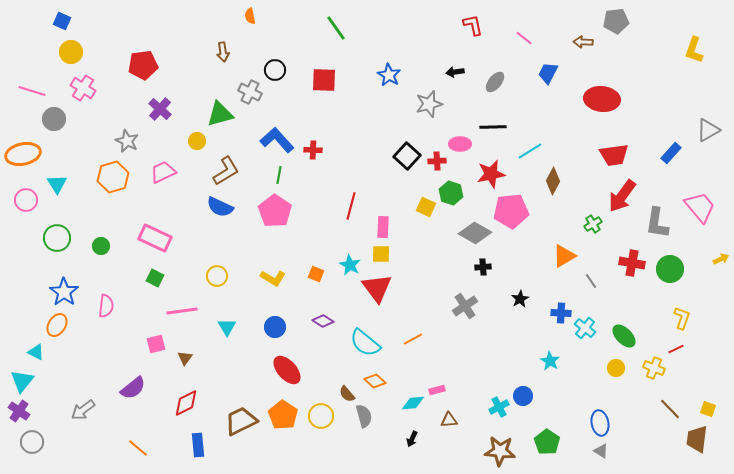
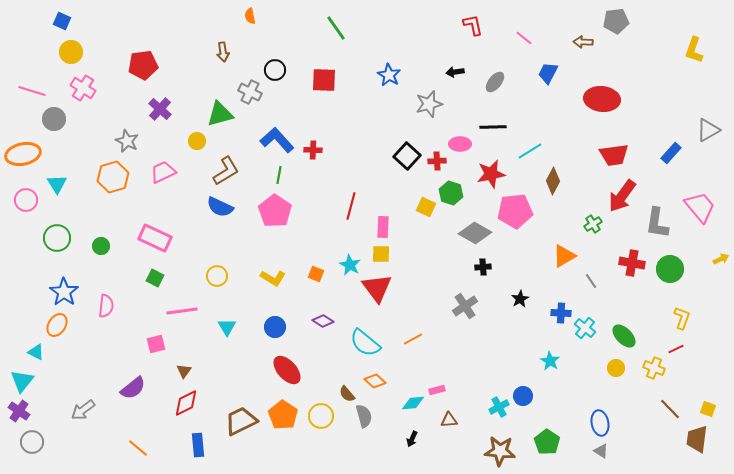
pink pentagon at (511, 211): moved 4 px right
brown triangle at (185, 358): moved 1 px left, 13 px down
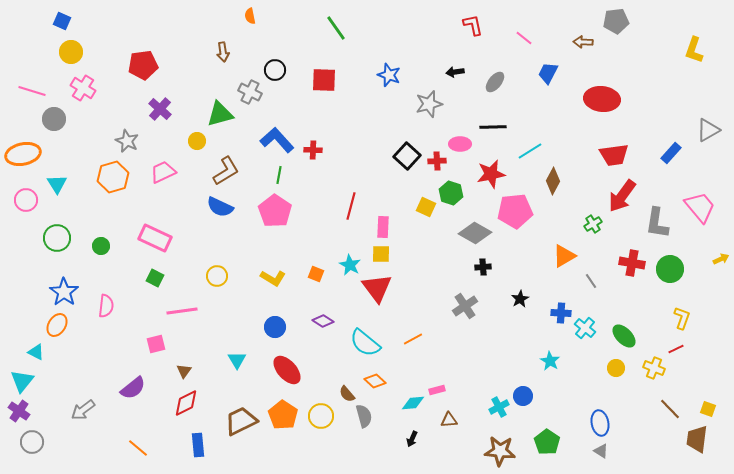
blue star at (389, 75): rotated 10 degrees counterclockwise
cyan triangle at (227, 327): moved 10 px right, 33 px down
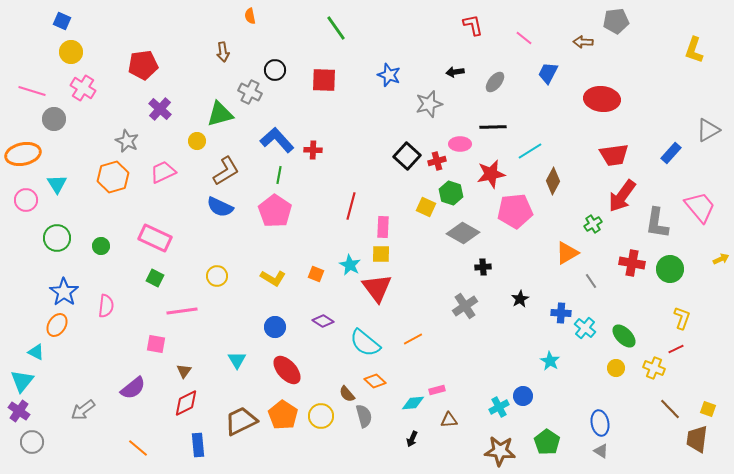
red cross at (437, 161): rotated 12 degrees counterclockwise
gray diamond at (475, 233): moved 12 px left
orange triangle at (564, 256): moved 3 px right, 3 px up
pink square at (156, 344): rotated 24 degrees clockwise
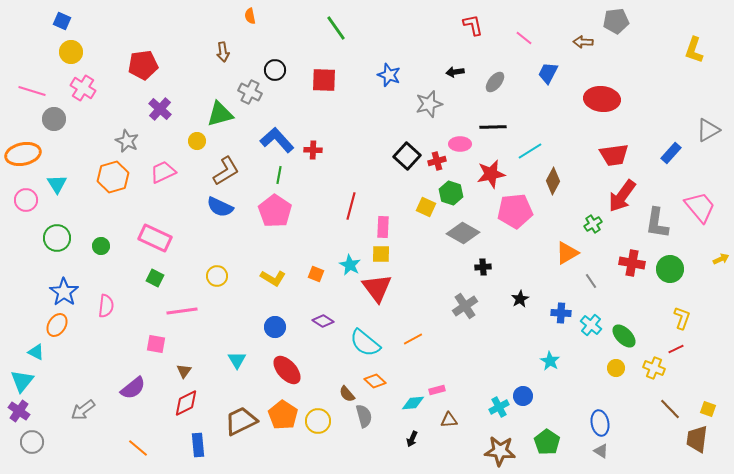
cyan cross at (585, 328): moved 6 px right, 3 px up
yellow circle at (321, 416): moved 3 px left, 5 px down
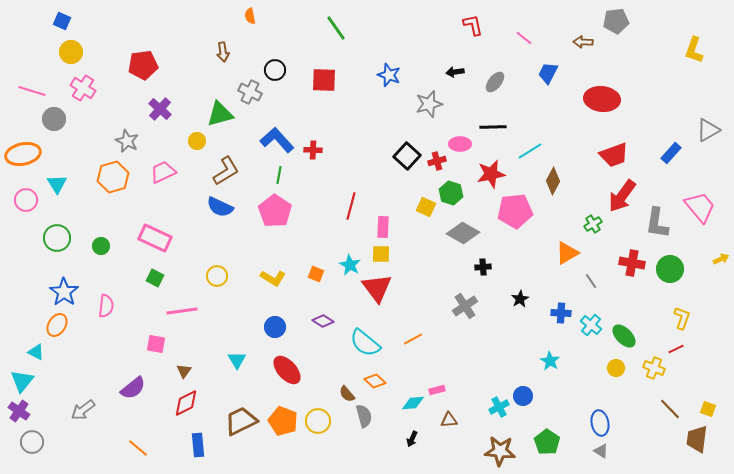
red trapezoid at (614, 155): rotated 12 degrees counterclockwise
orange pentagon at (283, 415): moved 6 px down; rotated 12 degrees counterclockwise
